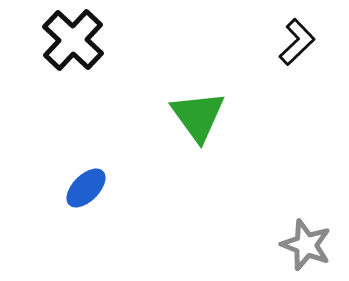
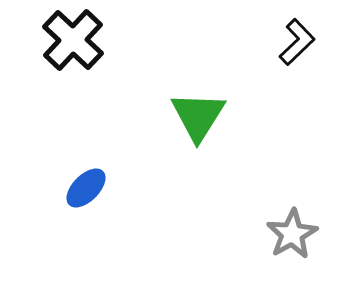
green triangle: rotated 8 degrees clockwise
gray star: moved 14 px left, 11 px up; rotated 21 degrees clockwise
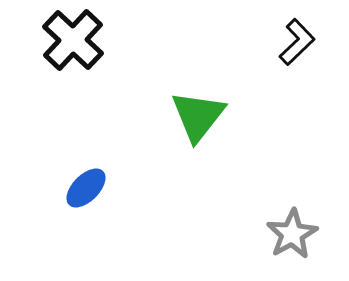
green triangle: rotated 6 degrees clockwise
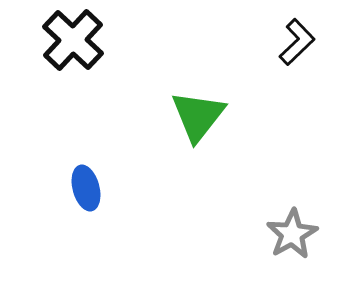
blue ellipse: rotated 60 degrees counterclockwise
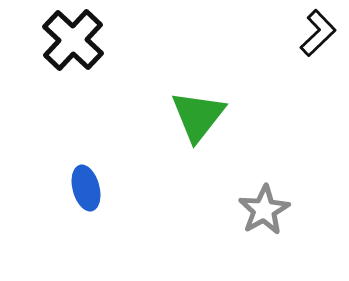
black L-shape: moved 21 px right, 9 px up
gray star: moved 28 px left, 24 px up
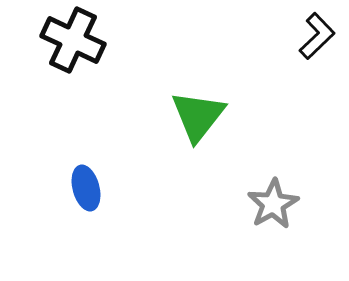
black L-shape: moved 1 px left, 3 px down
black cross: rotated 18 degrees counterclockwise
gray star: moved 9 px right, 6 px up
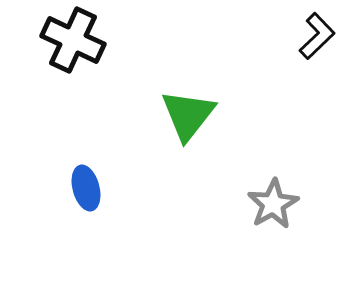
green triangle: moved 10 px left, 1 px up
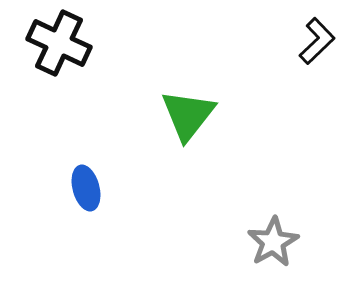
black L-shape: moved 5 px down
black cross: moved 14 px left, 3 px down
gray star: moved 38 px down
